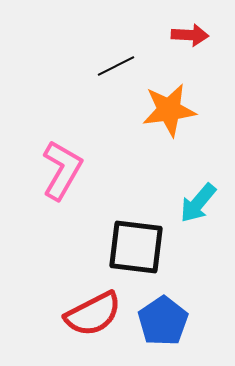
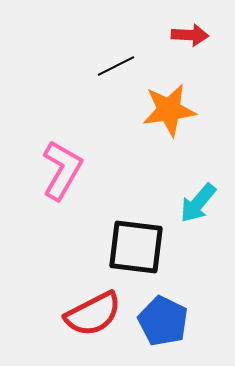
blue pentagon: rotated 12 degrees counterclockwise
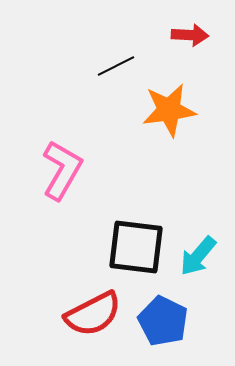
cyan arrow: moved 53 px down
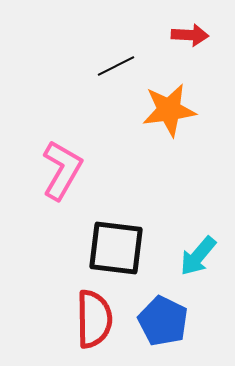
black square: moved 20 px left, 1 px down
red semicircle: moved 1 px right, 5 px down; rotated 64 degrees counterclockwise
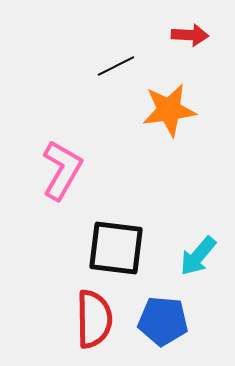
blue pentagon: rotated 21 degrees counterclockwise
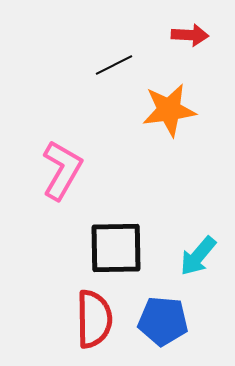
black line: moved 2 px left, 1 px up
black square: rotated 8 degrees counterclockwise
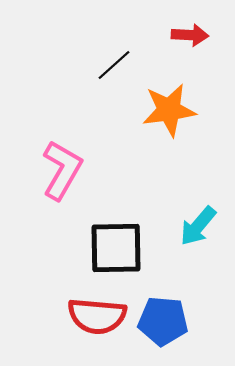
black line: rotated 15 degrees counterclockwise
cyan arrow: moved 30 px up
red semicircle: moved 3 px right, 3 px up; rotated 96 degrees clockwise
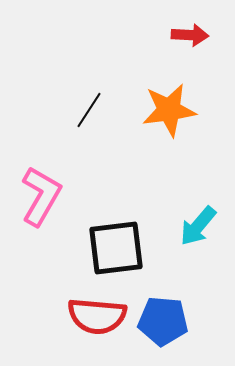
black line: moved 25 px left, 45 px down; rotated 15 degrees counterclockwise
pink L-shape: moved 21 px left, 26 px down
black square: rotated 6 degrees counterclockwise
